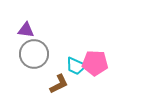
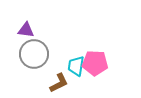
cyan trapezoid: rotated 75 degrees clockwise
brown L-shape: moved 1 px up
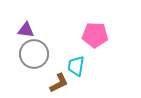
pink pentagon: moved 28 px up
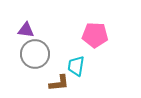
gray circle: moved 1 px right
brown L-shape: rotated 20 degrees clockwise
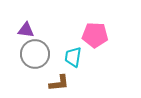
cyan trapezoid: moved 3 px left, 9 px up
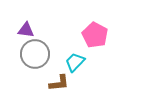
pink pentagon: rotated 25 degrees clockwise
cyan trapezoid: moved 2 px right, 5 px down; rotated 35 degrees clockwise
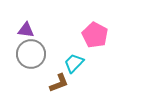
gray circle: moved 4 px left
cyan trapezoid: moved 1 px left, 1 px down
brown L-shape: rotated 15 degrees counterclockwise
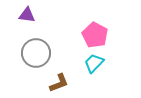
purple triangle: moved 1 px right, 15 px up
gray circle: moved 5 px right, 1 px up
cyan trapezoid: moved 20 px right
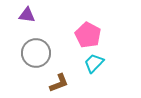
pink pentagon: moved 7 px left
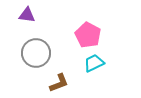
cyan trapezoid: rotated 20 degrees clockwise
